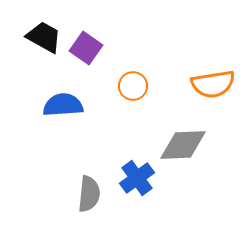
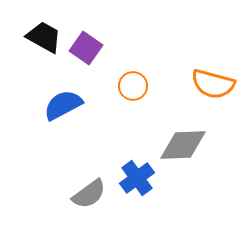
orange semicircle: rotated 24 degrees clockwise
blue semicircle: rotated 24 degrees counterclockwise
gray semicircle: rotated 48 degrees clockwise
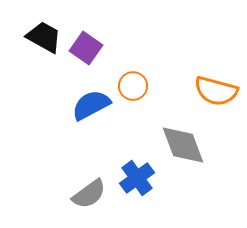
orange semicircle: moved 3 px right, 7 px down
blue semicircle: moved 28 px right
gray diamond: rotated 72 degrees clockwise
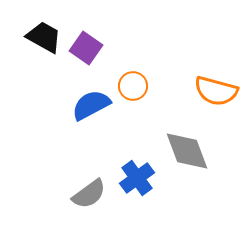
gray diamond: moved 4 px right, 6 px down
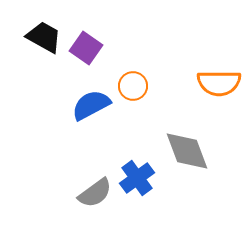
orange semicircle: moved 3 px right, 8 px up; rotated 15 degrees counterclockwise
gray semicircle: moved 6 px right, 1 px up
